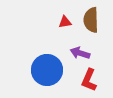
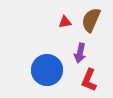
brown semicircle: rotated 25 degrees clockwise
purple arrow: rotated 96 degrees counterclockwise
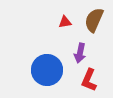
brown semicircle: moved 3 px right
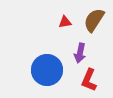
brown semicircle: rotated 10 degrees clockwise
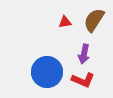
purple arrow: moved 4 px right, 1 px down
blue circle: moved 2 px down
red L-shape: moved 6 px left; rotated 90 degrees counterclockwise
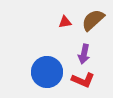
brown semicircle: moved 1 px left; rotated 15 degrees clockwise
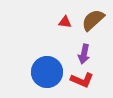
red triangle: rotated 16 degrees clockwise
red L-shape: moved 1 px left
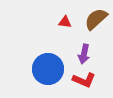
brown semicircle: moved 3 px right, 1 px up
blue circle: moved 1 px right, 3 px up
red L-shape: moved 2 px right
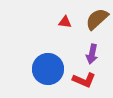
brown semicircle: moved 1 px right
purple arrow: moved 8 px right
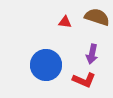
brown semicircle: moved 2 px up; rotated 60 degrees clockwise
blue circle: moved 2 px left, 4 px up
